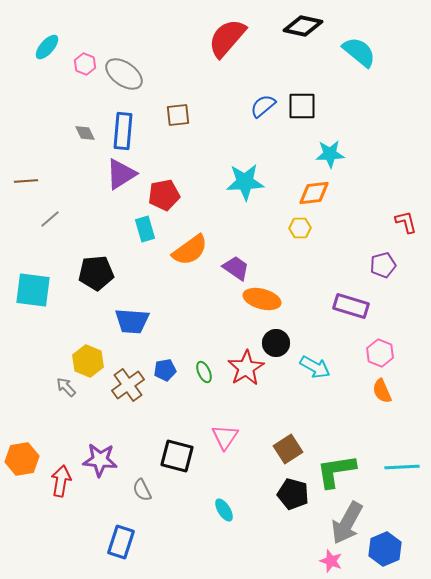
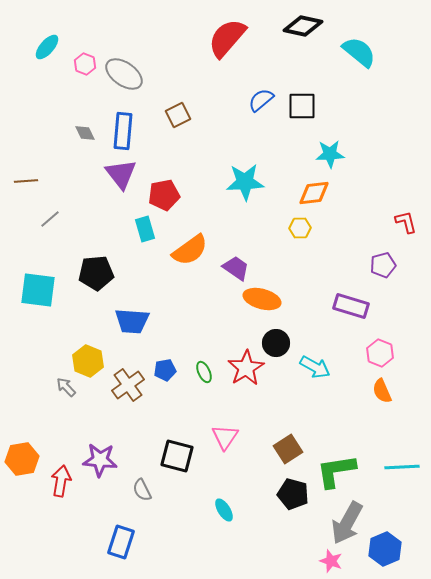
blue semicircle at (263, 106): moved 2 px left, 6 px up
brown square at (178, 115): rotated 20 degrees counterclockwise
purple triangle at (121, 174): rotated 36 degrees counterclockwise
cyan square at (33, 290): moved 5 px right
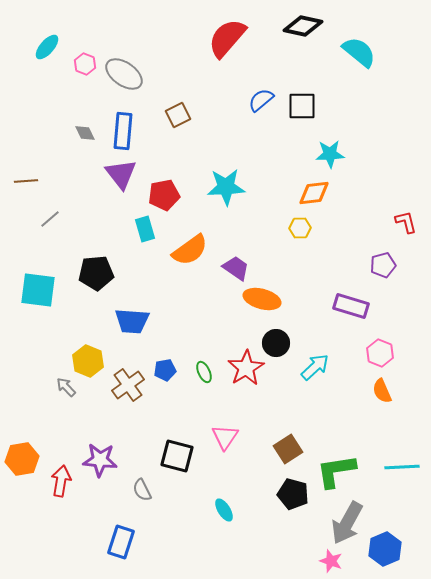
cyan star at (245, 182): moved 19 px left, 5 px down
cyan arrow at (315, 367): rotated 72 degrees counterclockwise
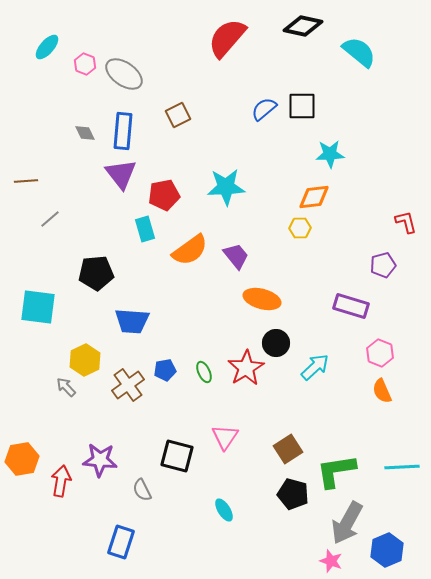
blue semicircle at (261, 100): moved 3 px right, 9 px down
orange diamond at (314, 193): moved 4 px down
purple trapezoid at (236, 268): moved 12 px up; rotated 16 degrees clockwise
cyan square at (38, 290): moved 17 px down
yellow hexagon at (88, 361): moved 3 px left, 1 px up; rotated 12 degrees clockwise
blue hexagon at (385, 549): moved 2 px right, 1 px down
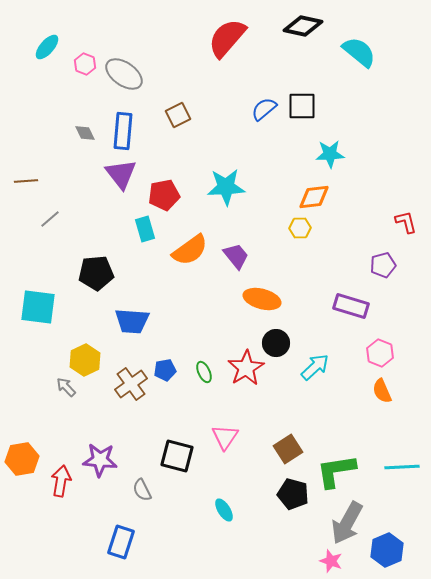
brown cross at (128, 385): moved 3 px right, 1 px up
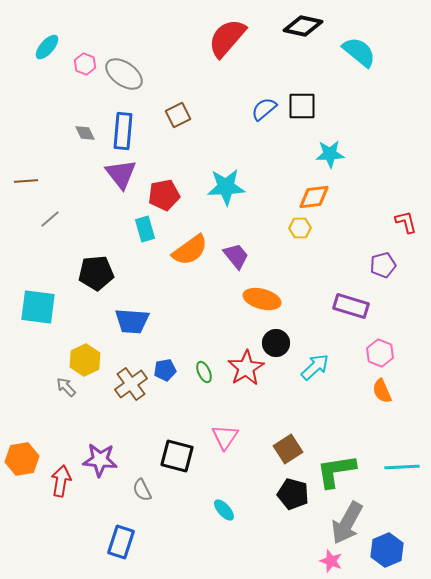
cyan ellipse at (224, 510): rotated 10 degrees counterclockwise
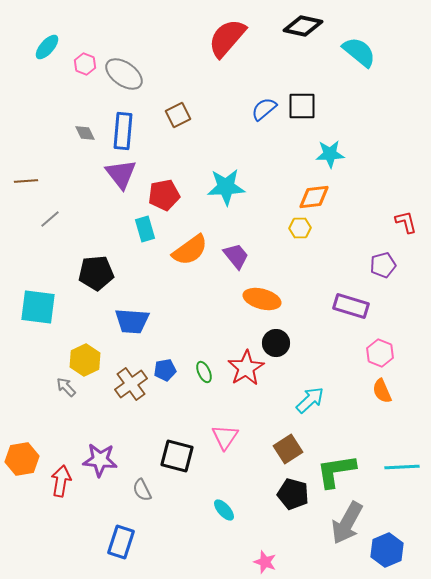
cyan arrow at (315, 367): moved 5 px left, 33 px down
pink star at (331, 561): moved 66 px left, 1 px down
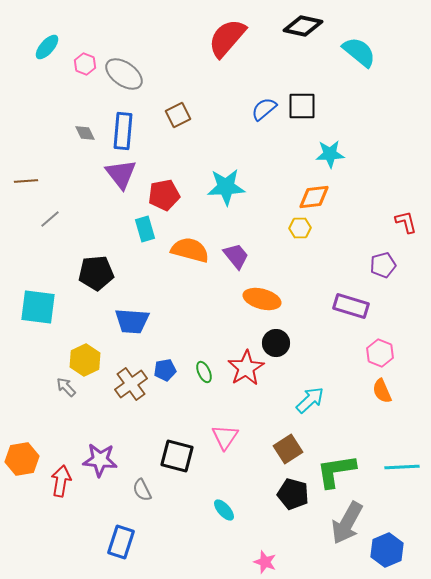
orange semicircle at (190, 250): rotated 129 degrees counterclockwise
